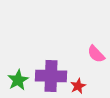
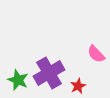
purple cross: moved 2 px left, 3 px up; rotated 32 degrees counterclockwise
green star: rotated 20 degrees counterclockwise
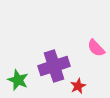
pink semicircle: moved 6 px up
purple cross: moved 5 px right, 7 px up; rotated 12 degrees clockwise
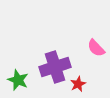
purple cross: moved 1 px right, 1 px down
red star: moved 2 px up
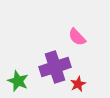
pink semicircle: moved 19 px left, 11 px up
green star: moved 1 px down
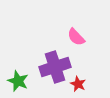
pink semicircle: moved 1 px left
red star: rotated 21 degrees counterclockwise
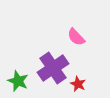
purple cross: moved 2 px left, 1 px down; rotated 16 degrees counterclockwise
